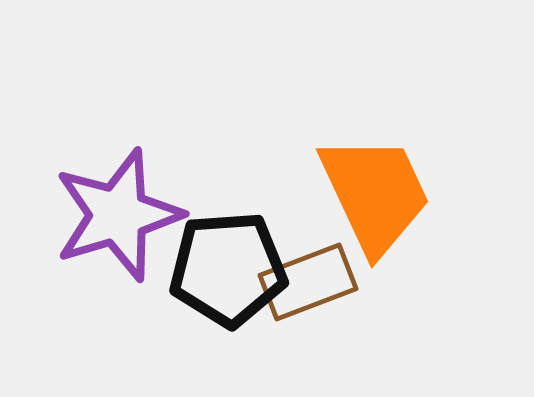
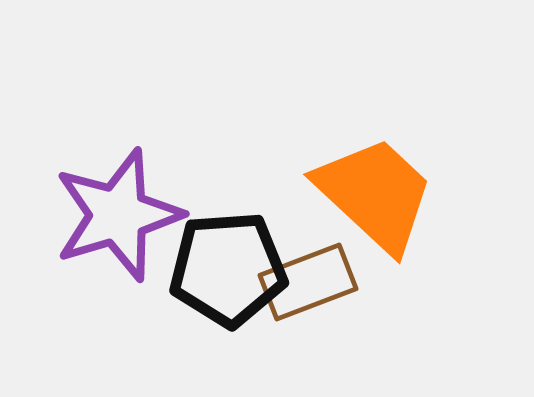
orange trapezoid: rotated 22 degrees counterclockwise
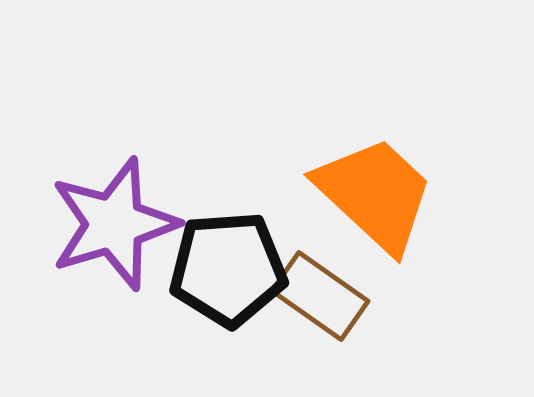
purple star: moved 4 px left, 9 px down
brown rectangle: moved 12 px right, 14 px down; rotated 56 degrees clockwise
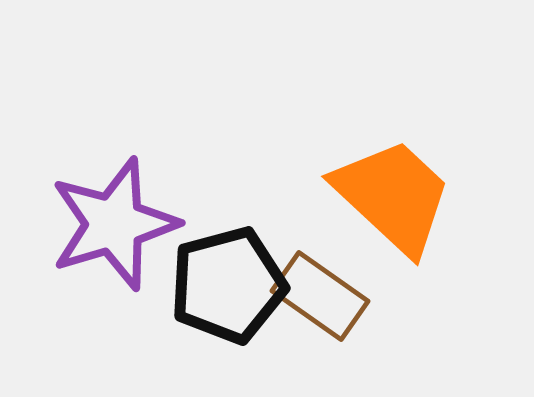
orange trapezoid: moved 18 px right, 2 px down
black pentagon: moved 16 px down; rotated 11 degrees counterclockwise
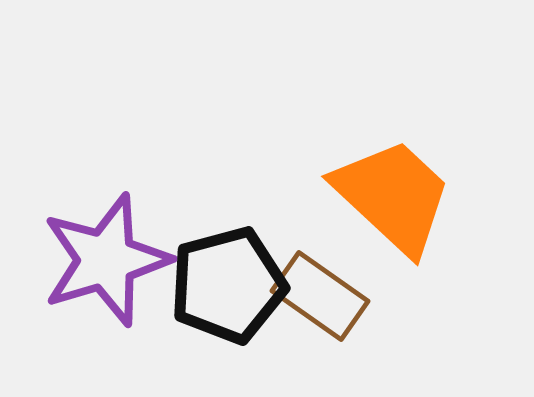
purple star: moved 8 px left, 36 px down
